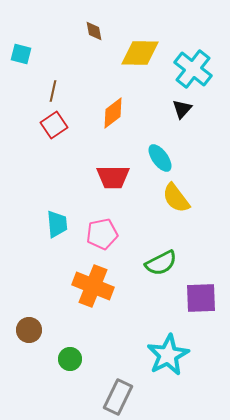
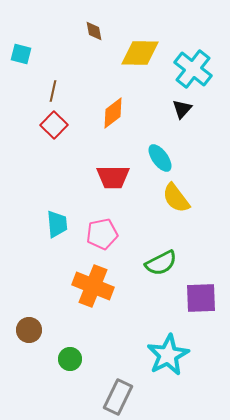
red square: rotated 12 degrees counterclockwise
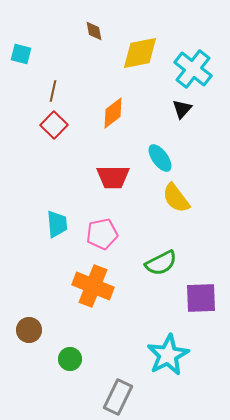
yellow diamond: rotated 12 degrees counterclockwise
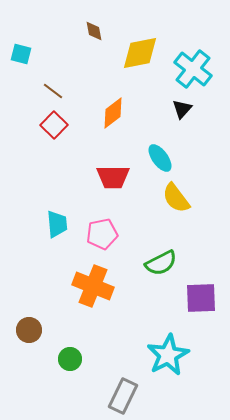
brown line: rotated 65 degrees counterclockwise
gray rectangle: moved 5 px right, 1 px up
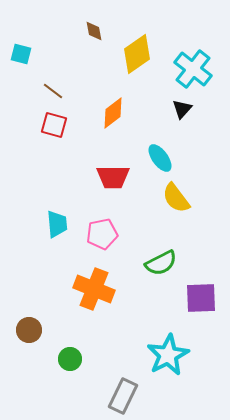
yellow diamond: moved 3 px left, 1 px down; rotated 24 degrees counterclockwise
red square: rotated 28 degrees counterclockwise
orange cross: moved 1 px right, 3 px down
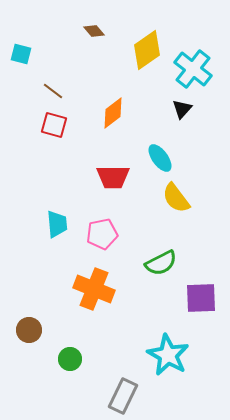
brown diamond: rotated 30 degrees counterclockwise
yellow diamond: moved 10 px right, 4 px up
cyan star: rotated 15 degrees counterclockwise
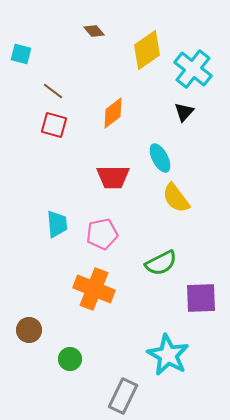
black triangle: moved 2 px right, 3 px down
cyan ellipse: rotated 8 degrees clockwise
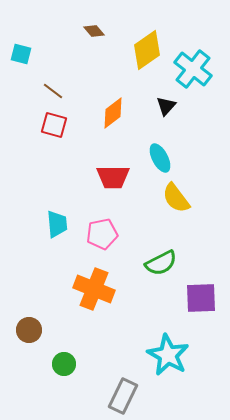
black triangle: moved 18 px left, 6 px up
green circle: moved 6 px left, 5 px down
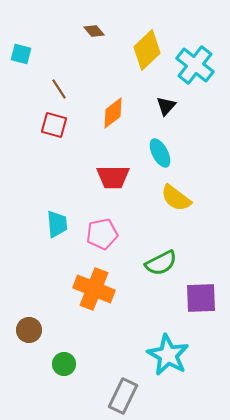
yellow diamond: rotated 9 degrees counterclockwise
cyan cross: moved 2 px right, 4 px up
brown line: moved 6 px right, 2 px up; rotated 20 degrees clockwise
cyan ellipse: moved 5 px up
yellow semicircle: rotated 16 degrees counterclockwise
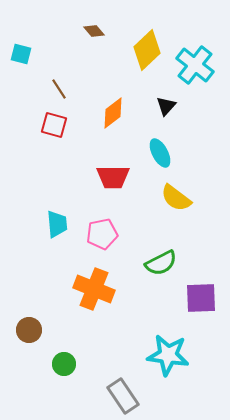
cyan star: rotated 21 degrees counterclockwise
gray rectangle: rotated 60 degrees counterclockwise
